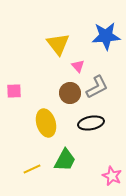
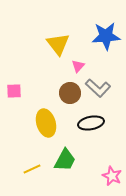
pink triangle: rotated 24 degrees clockwise
gray L-shape: moved 1 px right, 1 px down; rotated 70 degrees clockwise
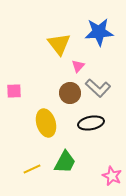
blue star: moved 7 px left, 4 px up
yellow triangle: moved 1 px right
green trapezoid: moved 2 px down
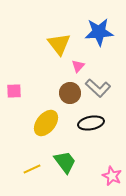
yellow ellipse: rotated 56 degrees clockwise
green trapezoid: rotated 65 degrees counterclockwise
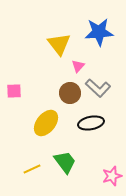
pink star: rotated 30 degrees clockwise
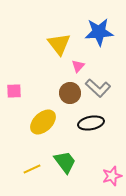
yellow ellipse: moved 3 px left, 1 px up; rotated 8 degrees clockwise
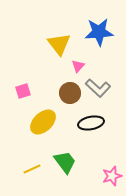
pink square: moved 9 px right; rotated 14 degrees counterclockwise
